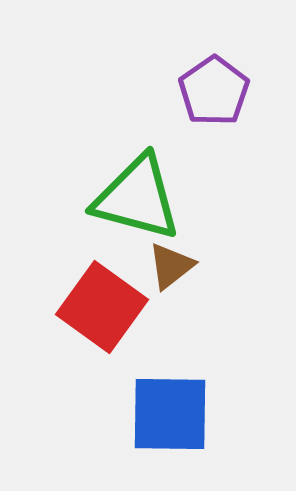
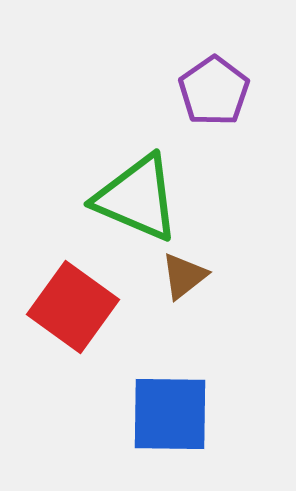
green triangle: rotated 8 degrees clockwise
brown triangle: moved 13 px right, 10 px down
red square: moved 29 px left
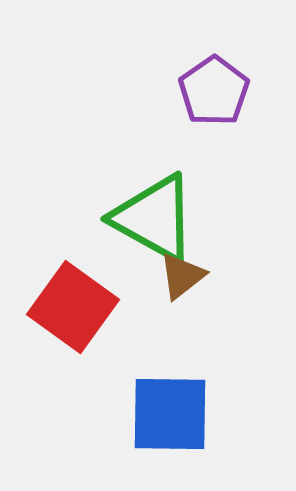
green triangle: moved 17 px right, 20 px down; rotated 6 degrees clockwise
brown triangle: moved 2 px left
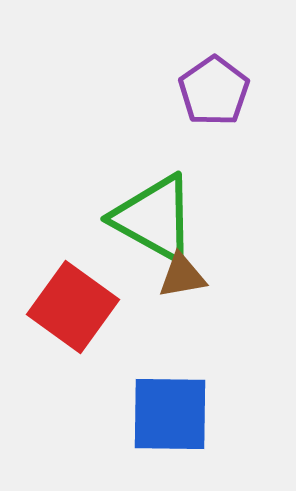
brown triangle: rotated 28 degrees clockwise
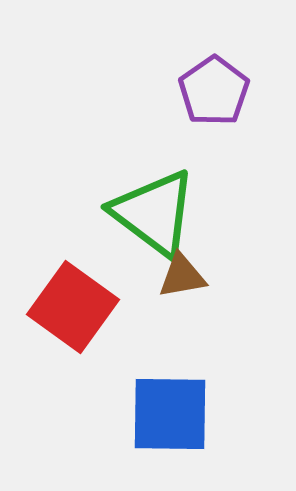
green triangle: moved 5 px up; rotated 8 degrees clockwise
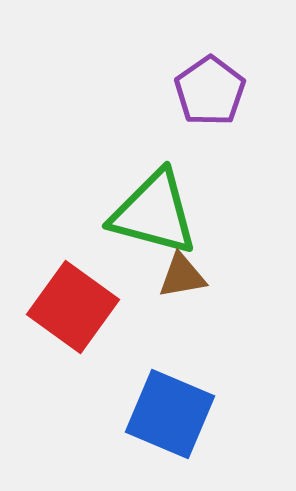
purple pentagon: moved 4 px left
green triangle: rotated 22 degrees counterclockwise
blue square: rotated 22 degrees clockwise
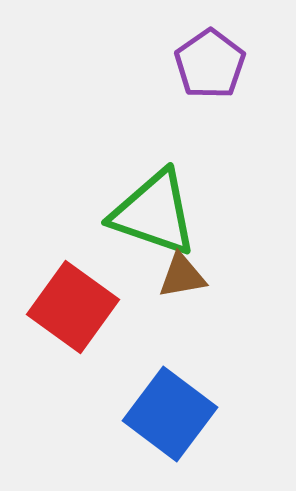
purple pentagon: moved 27 px up
green triangle: rotated 4 degrees clockwise
blue square: rotated 14 degrees clockwise
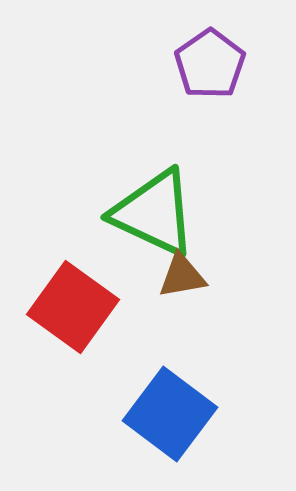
green triangle: rotated 6 degrees clockwise
